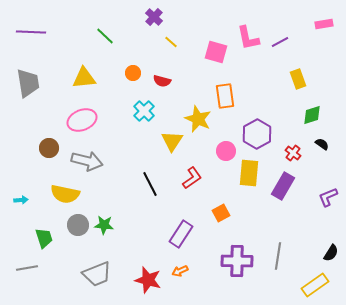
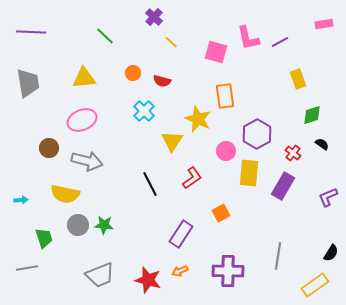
purple cross at (237, 261): moved 9 px left, 10 px down
gray trapezoid at (97, 274): moved 3 px right, 1 px down
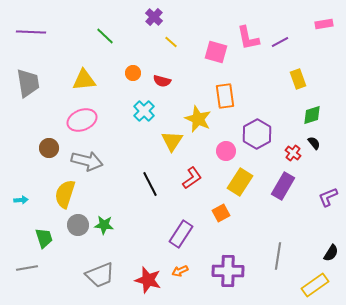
yellow triangle at (84, 78): moved 2 px down
black semicircle at (322, 144): moved 8 px left, 1 px up; rotated 16 degrees clockwise
yellow rectangle at (249, 173): moved 9 px left, 9 px down; rotated 28 degrees clockwise
yellow semicircle at (65, 194): rotated 96 degrees clockwise
